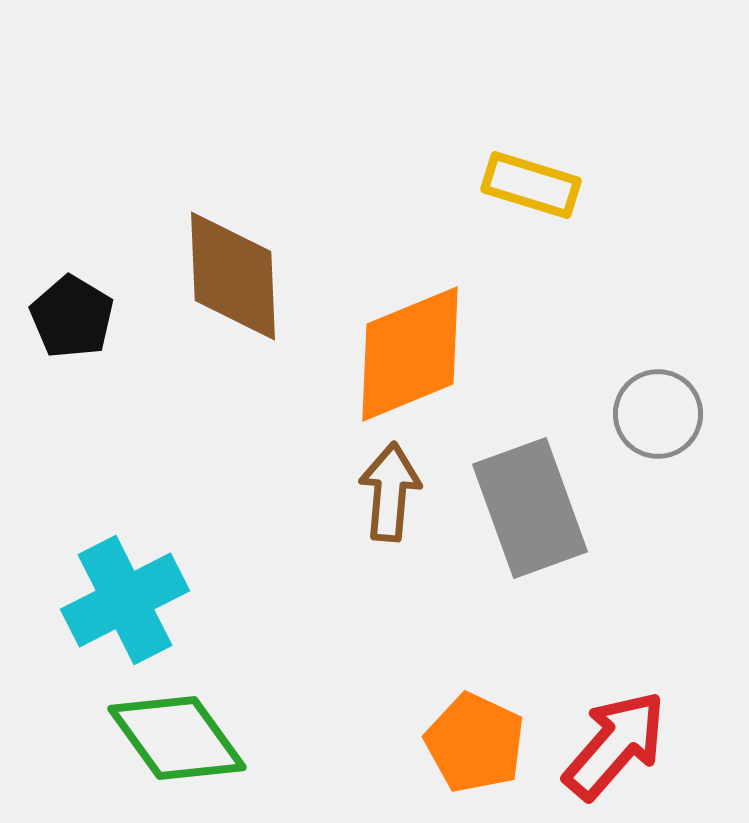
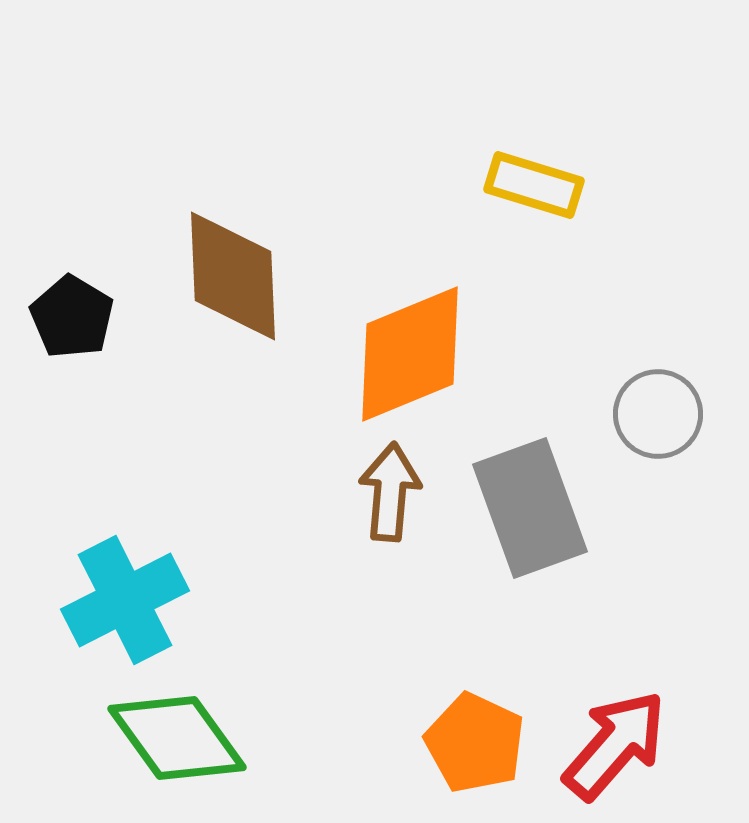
yellow rectangle: moved 3 px right
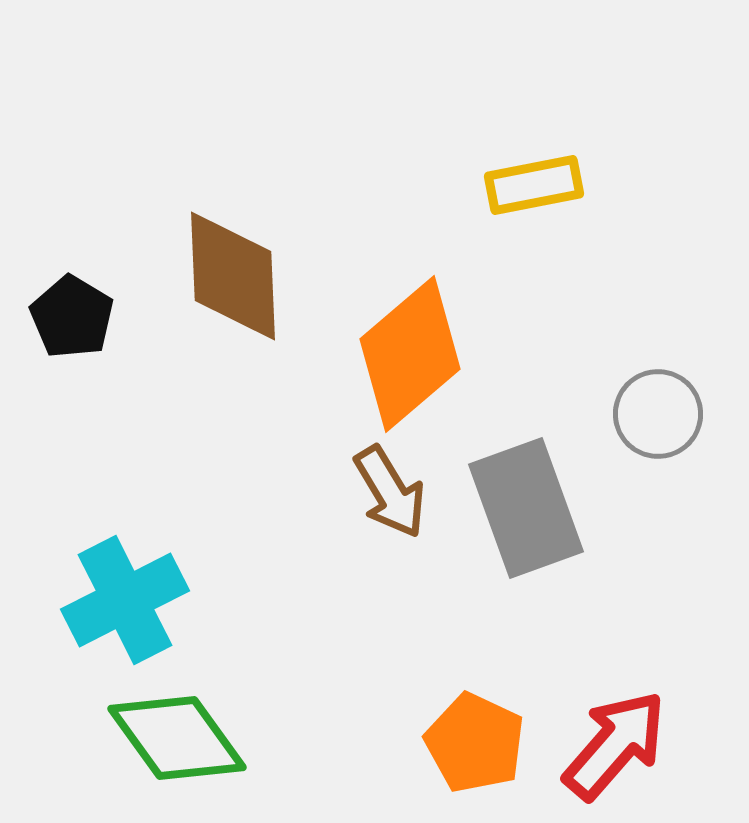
yellow rectangle: rotated 28 degrees counterclockwise
orange diamond: rotated 18 degrees counterclockwise
brown arrow: rotated 144 degrees clockwise
gray rectangle: moved 4 px left
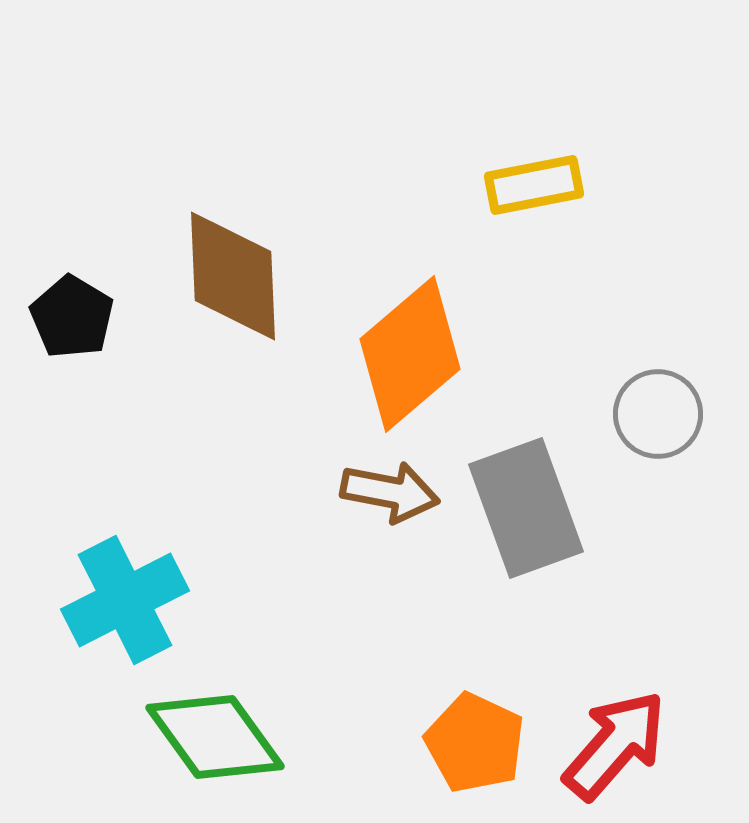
brown arrow: rotated 48 degrees counterclockwise
green diamond: moved 38 px right, 1 px up
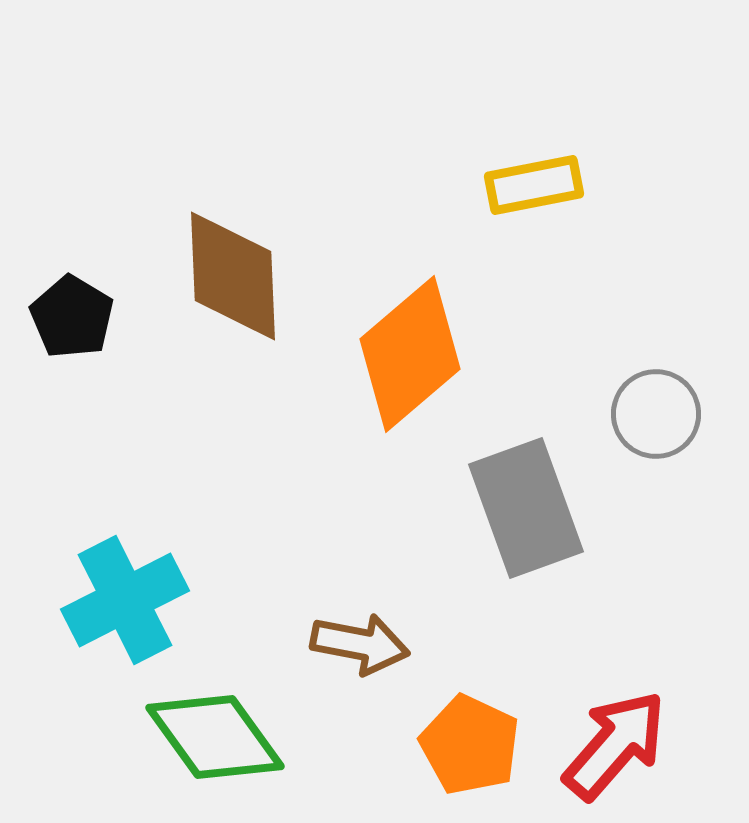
gray circle: moved 2 px left
brown arrow: moved 30 px left, 152 px down
orange pentagon: moved 5 px left, 2 px down
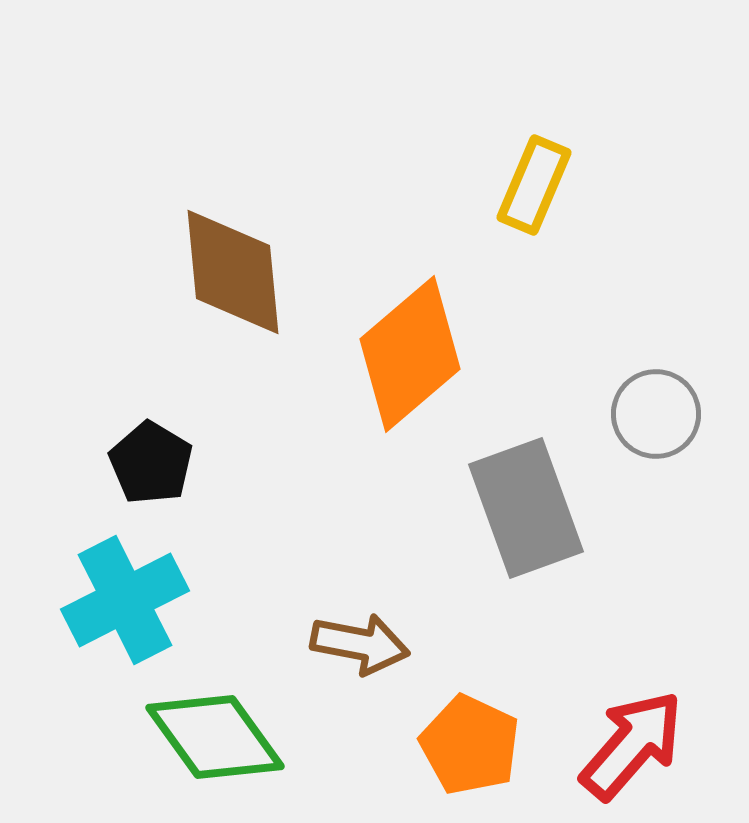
yellow rectangle: rotated 56 degrees counterclockwise
brown diamond: moved 4 px up; rotated 3 degrees counterclockwise
black pentagon: moved 79 px right, 146 px down
red arrow: moved 17 px right
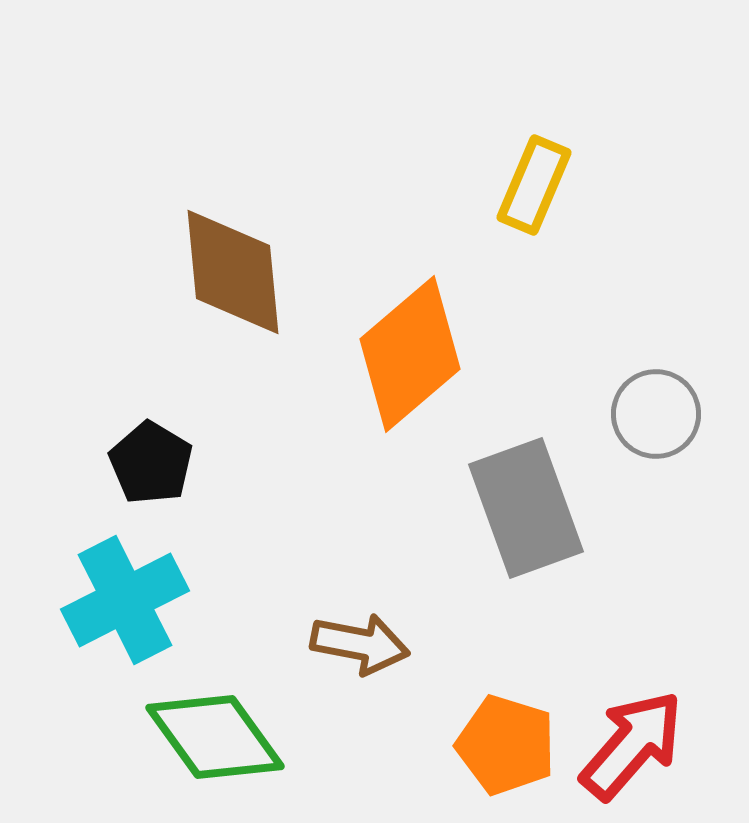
orange pentagon: moved 36 px right; rotated 8 degrees counterclockwise
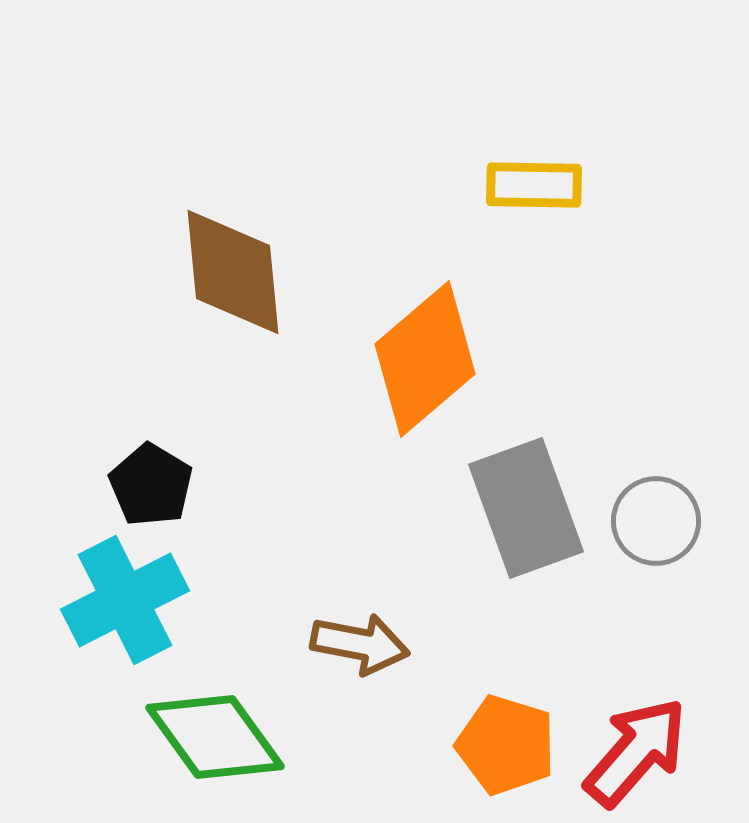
yellow rectangle: rotated 68 degrees clockwise
orange diamond: moved 15 px right, 5 px down
gray circle: moved 107 px down
black pentagon: moved 22 px down
red arrow: moved 4 px right, 7 px down
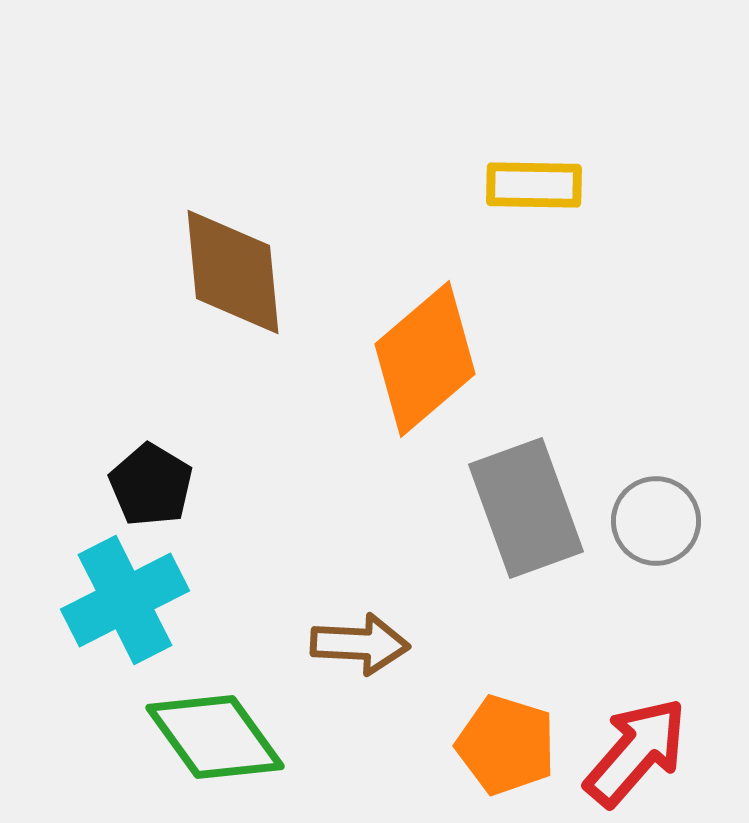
brown arrow: rotated 8 degrees counterclockwise
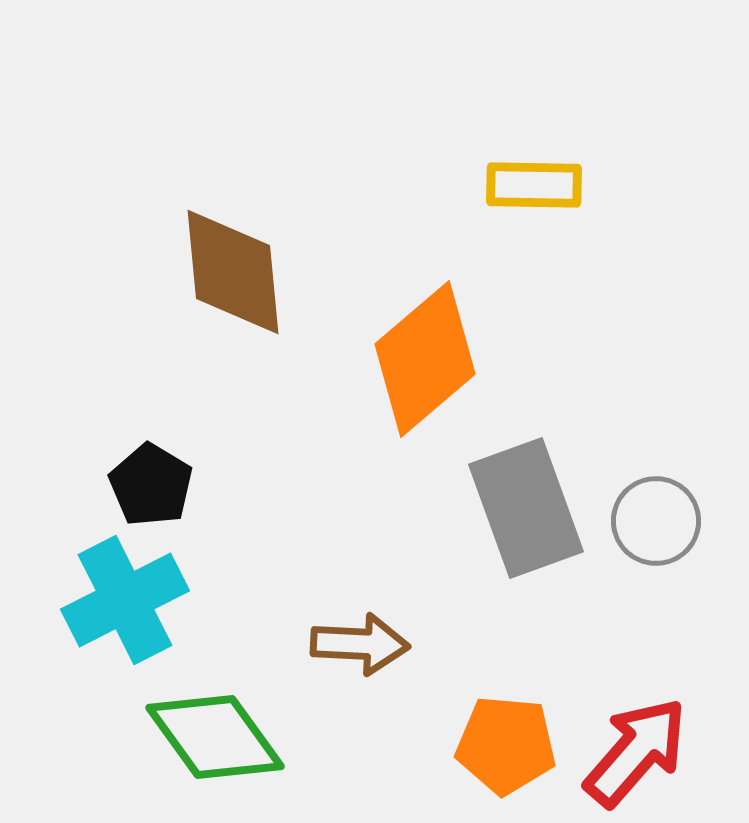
orange pentagon: rotated 12 degrees counterclockwise
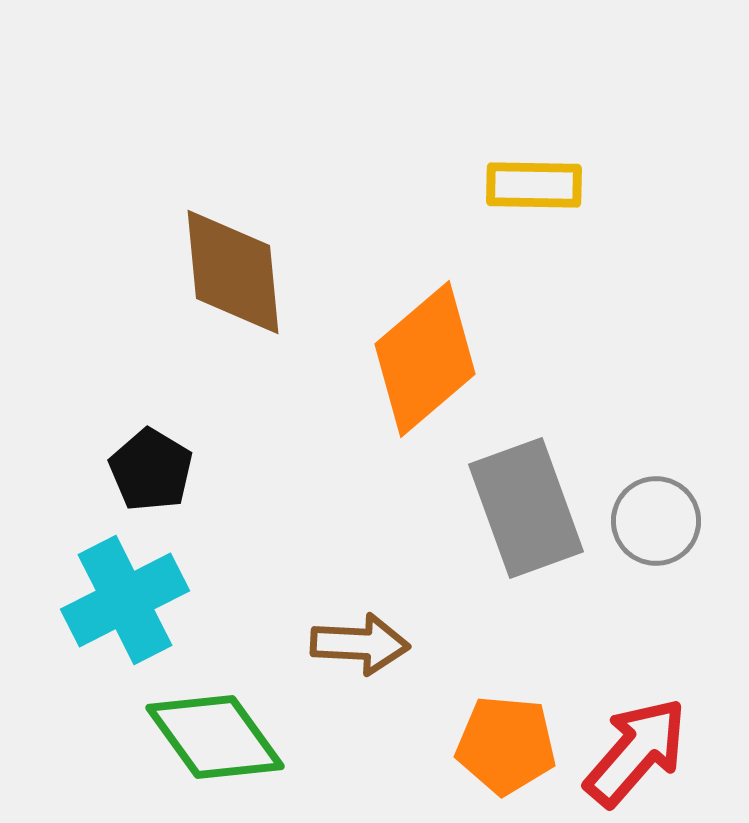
black pentagon: moved 15 px up
